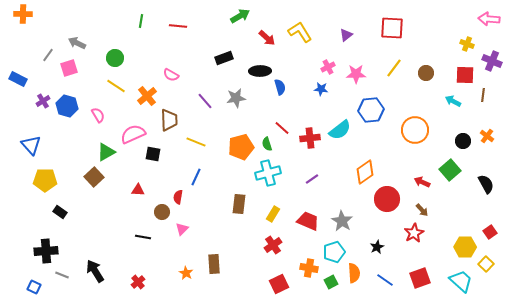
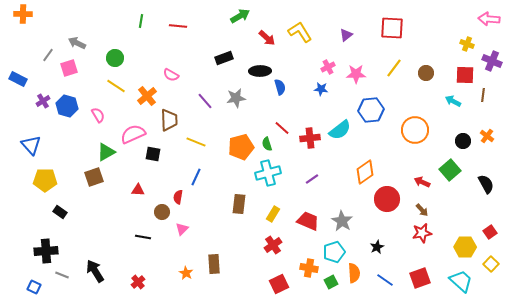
brown square at (94, 177): rotated 24 degrees clockwise
red star at (414, 233): moved 8 px right; rotated 18 degrees clockwise
yellow square at (486, 264): moved 5 px right
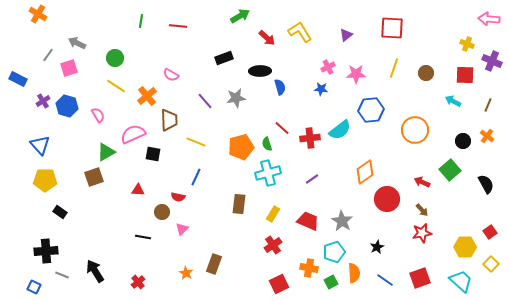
orange cross at (23, 14): moved 15 px right; rotated 30 degrees clockwise
yellow line at (394, 68): rotated 18 degrees counterclockwise
brown line at (483, 95): moved 5 px right, 10 px down; rotated 16 degrees clockwise
blue triangle at (31, 145): moved 9 px right
red semicircle at (178, 197): rotated 88 degrees counterclockwise
brown rectangle at (214, 264): rotated 24 degrees clockwise
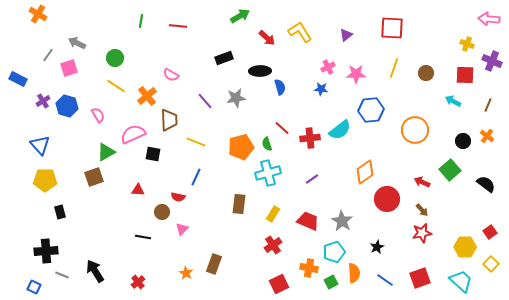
black semicircle at (486, 184): rotated 24 degrees counterclockwise
black rectangle at (60, 212): rotated 40 degrees clockwise
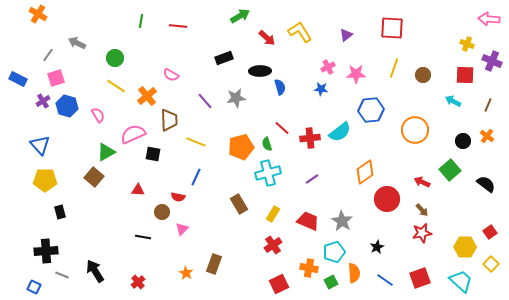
pink square at (69, 68): moved 13 px left, 10 px down
brown circle at (426, 73): moved 3 px left, 2 px down
cyan semicircle at (340, 130): moved 2 px down
brown square at (94, 177): rotated 30 degrees counterclockwise
brown rectangle at (239, 204): rotated 36 degrees counterclockwise
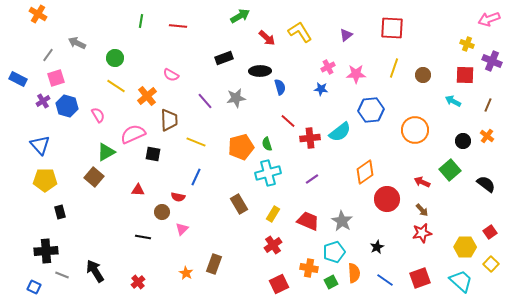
pink arrow at (489, 19): rotated 25 degrees counterclockwise
red line at (282, 128): moved 6 px right, 7 px up
